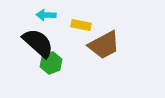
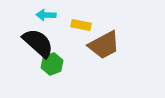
green hexagon: moved 1 px right, 1 px down
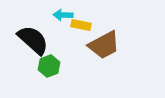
cyan arrow: moved 17 px right
black semicircle: moved 5 px left, 3 px up
green hexagon: moved 3 px left, 2 px down
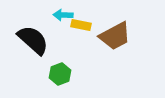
brown trapezoid: moved 11 px right, 9 px up
green hexagon: moved 11 px right, 8 px down
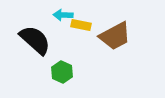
black semicircle: moved 2 px right
green hexagon: moved 2 px right, 2 px up; rotated 15 degrees counterclockwise
